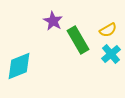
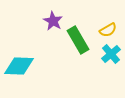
cyan diamond: rotated 24 degrees clockwise
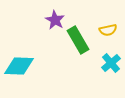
purple star: moved 2 px right, 1 px up
yellow semicircle: rotated 18 degrees clockwise
cyan cross: moved 9 px down
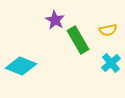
cyan diamond: moved 2 px right; rotated 20 degrees clockwise
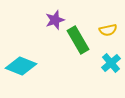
purple star: rotated 24 degrees clockwise
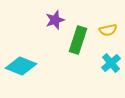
green rectangle: rotated 48 degrees clockwise
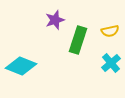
yellow semicircle: moved 2 px right, 1 px down
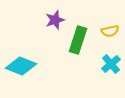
cyan cross: moved 1 px down
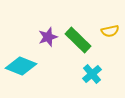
purple star: moved 7 px left, 17 px down
green rectangle: rotated 64 degrees counterclockwise
cyan cross: moved 19 px left, 10 px down
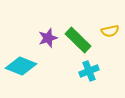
purple star: moved 1 px down
cyan cross: moved 3 px left, 3 px up; rotated 18 degrees clockwise
